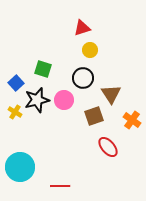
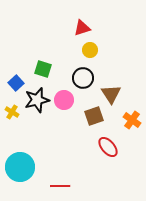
yellow cross: moved 3 px left
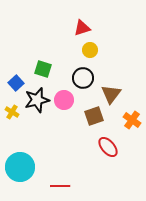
brown triangle: rotated 10 degrees clockwise
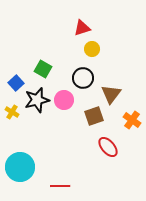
yellow circle: moved 2 px right, 1 px up
green square: rotated 12 degrees clockwise
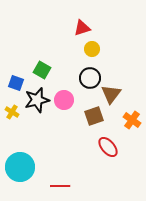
green square: moved 1 px left, 1 px down
black circle: moved 7 px right
blue square: rotated 28 degrees counterclockwise
